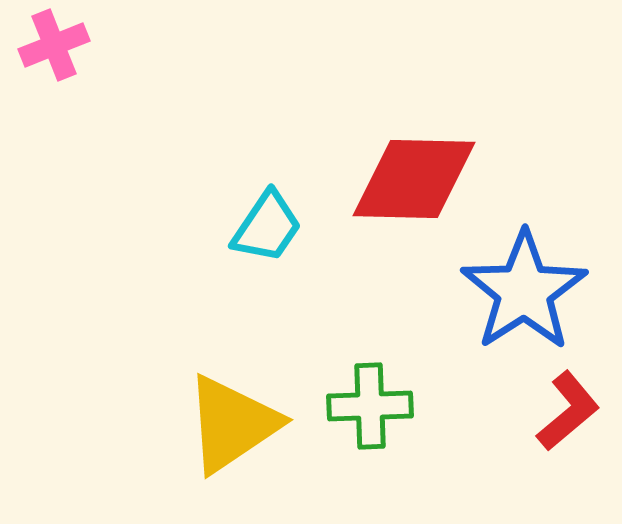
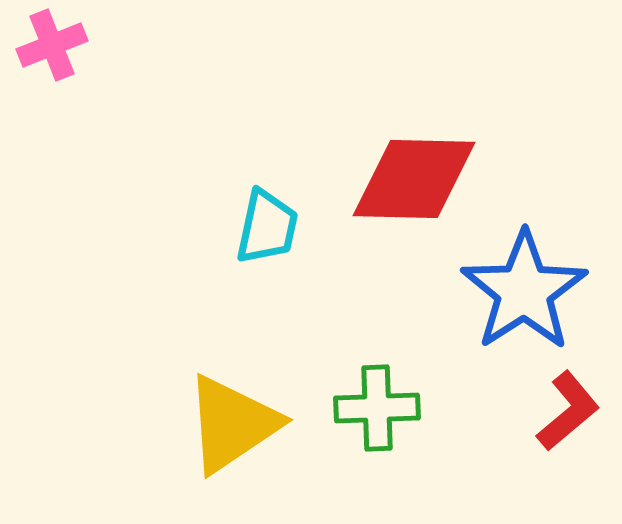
pink cross: moved 2 px left
cyan trapezoid: rotated 22 degrees counterclockwise
green cross: moved 7 px right, 2 px down
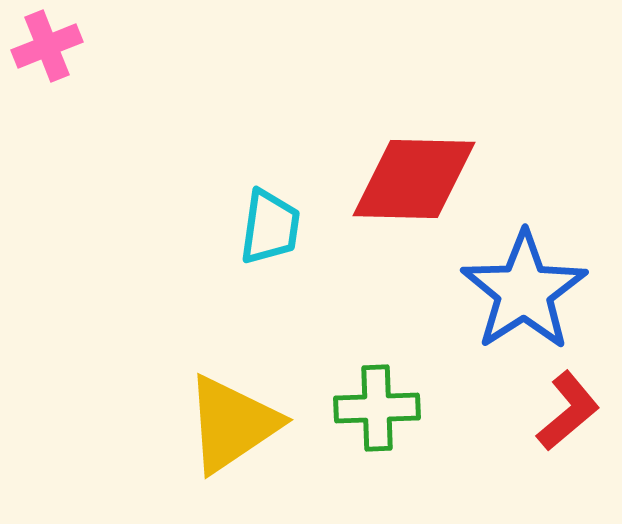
pink cross: moved 5 px left, 1 px down
cyan trapezoid: moved 3 px right; rotated 4 degrees counterclockwise
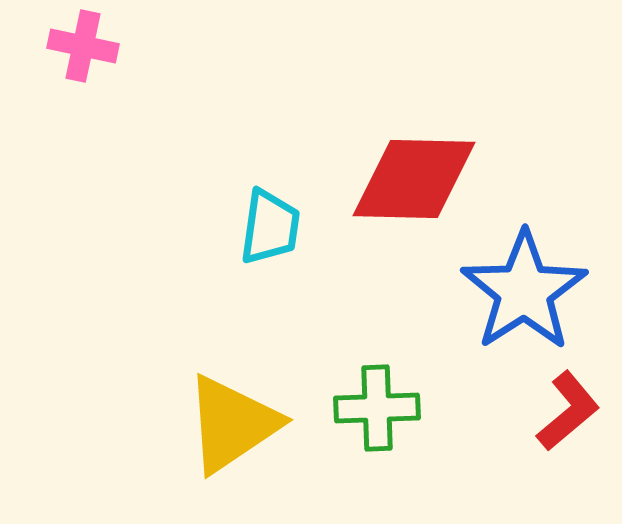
pink cross: moved 36 px right; rotated 34 degrees clockwise
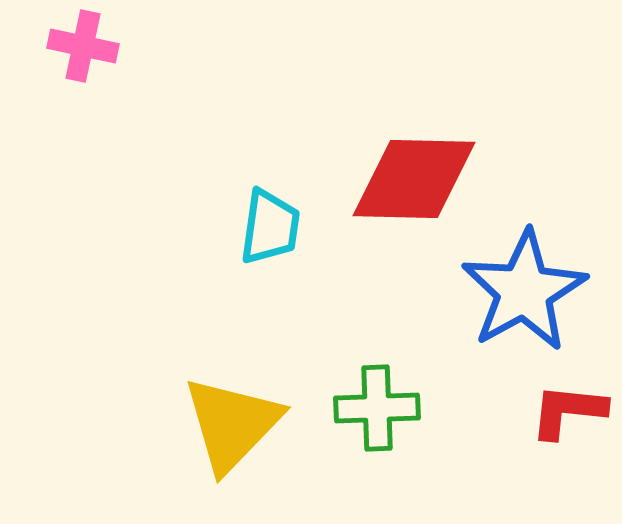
blue star: rotated 4 degrees clockwise
red L-shape: rotated 134 degrees counterclockwise
yellow triangle: rotated 12 degrees counterclockwise
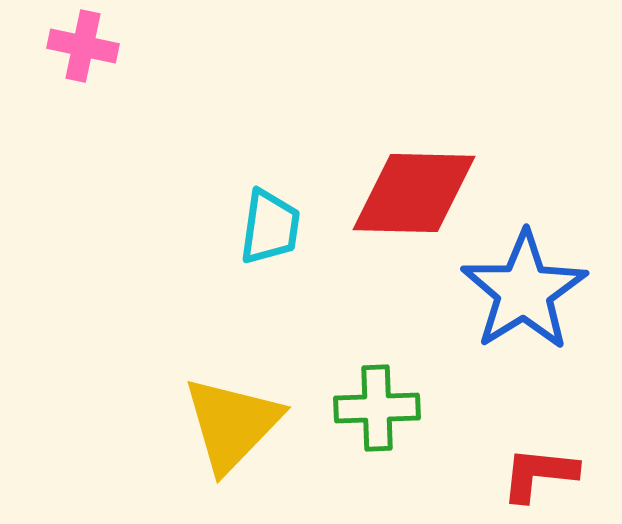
red diamond: moved 14 px down
blue star: rotated 3 degrees counterclockwise
red L-shape: moved 29 px left, 63 px down
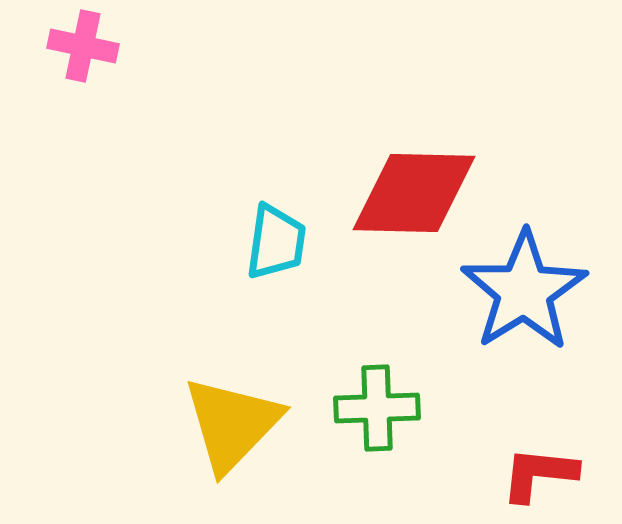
cyan trapezoid: moved 6 px right, 15 px down
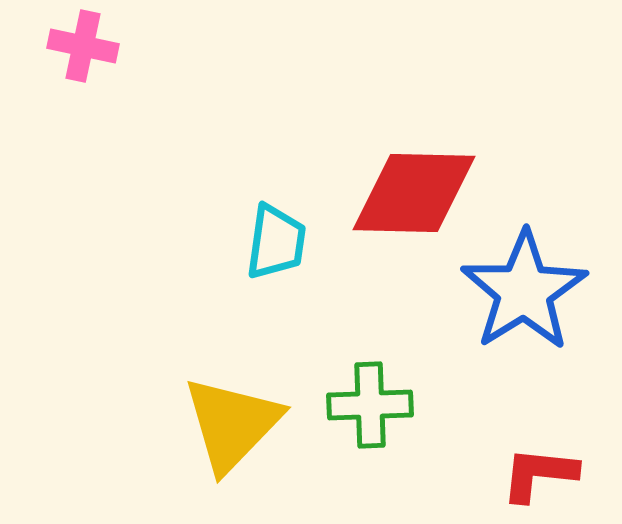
green cross: moved 7 px left, 3 px up
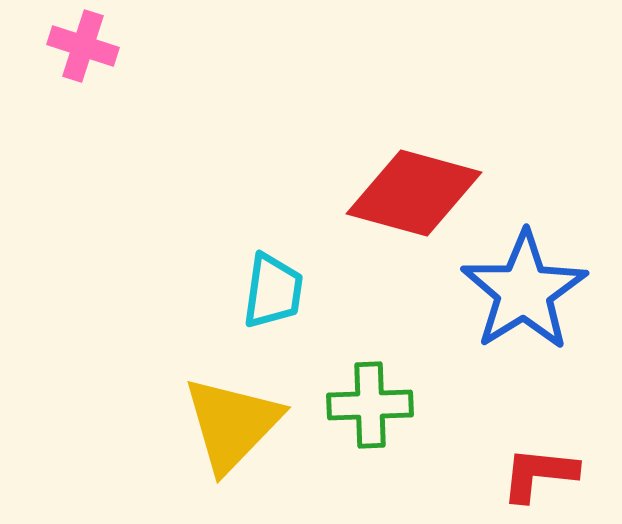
pink cross: rotated 6 degrees clockwise
red diamond: rotated 14 degrees clockwise
cyan trapezoid: moved 3 px left, 49 px down
